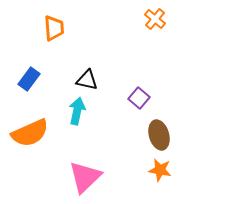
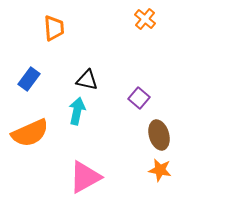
orange cross: moved 10 px left
pink triangle: rotated 15 degrees clockwise
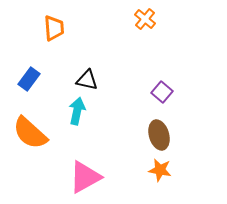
purple square: moved 23 px right, 6 px up
orange semicircle: rotated 66 degrees clockwise
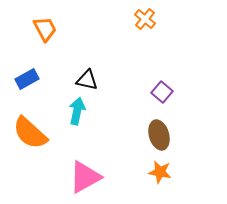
orange trapezoid: moved 9 px left, 1 px down; rotated 24 degrees counterclockwise
blue rectangle: moved 2 px left; rotated 25 degrees clockwise
orange star: moved 2 px down
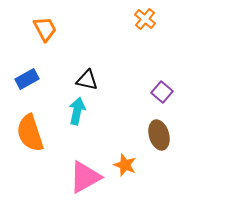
orange semicircle: rotated 30 degrees clockwise
orange star: moved 35 px left, 7 px up; rotated 10 degrees clockwise
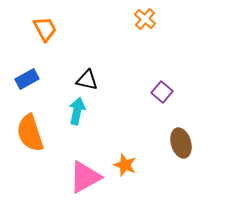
brown ellipse: moved 22 px right, 8 px down
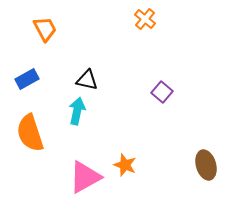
brown ellipse: moved 25 px right, 22 px down
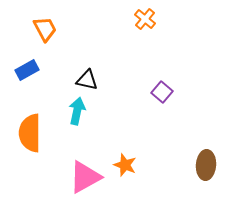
blue rectangle: moved 9 px up
orange semicircle: rotated 18 degrees clockwise
brown ellipse: rotated 20 degrees clockwise
